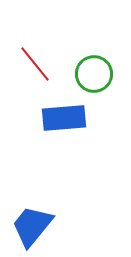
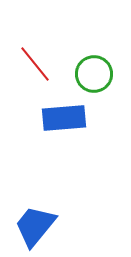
blue trapezoid: moved 3 px right
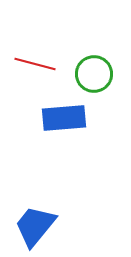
red line: rotated 36 degrees counterclockwise
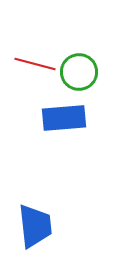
green circle: moved 15 px left, 2 px up
blue trapezoid: rotated 135 degrees clockwise
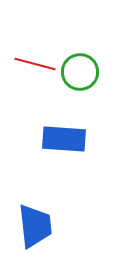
green circle: moved 1 px right
blue rectangle: moved 21 px down; rotated 9 degrees clockwise
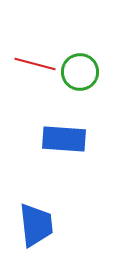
blue trapezoid: moved 1 px right, 1 px up
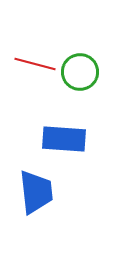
blue trapezoid: moved 33 px up
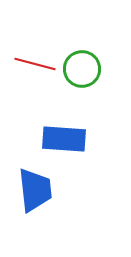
green circle: moved 2 px right, 3 px up
blue trapezoid: moved 1 px left, 2 px up
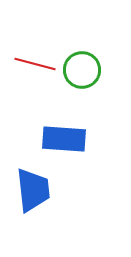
green circle: moved 1 px down
blue trapezoid: moved 2 px left
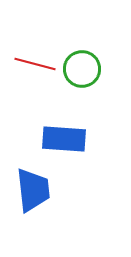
green circle: moved 1 px up
